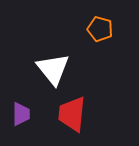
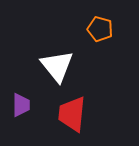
white triangle: moved 4 px right, 3 px up
purple trapezoid: moved 9 px up
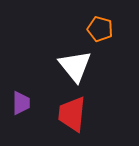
white triangle: moved 18 px right
purple trapezoid: moved 2 px up
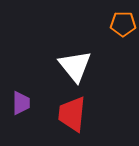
orange pentagon: moved 23 px right, 5 px up; rotated 15 degrees counterclockwise
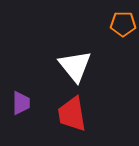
red trapezoid: rotated 15 degrees counterclockwise
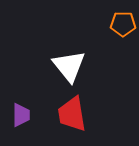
white triangle: moved 6 px left
purple trapezoid: moved 12 px down
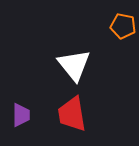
orange pentagon: moved 2 px down; rotated 10 degrees clockwise
white triangle: moved 5 px right, 1 px up
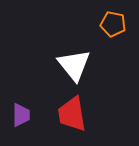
orange pentagon: moved 10 px left, 2 px up
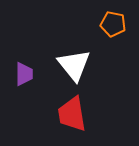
purple trapezoid: moved 3 px right, 41 px up
